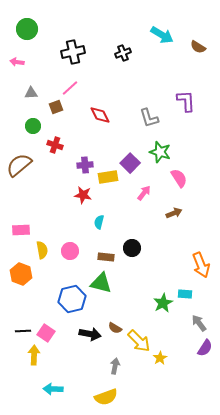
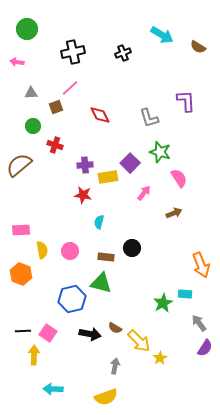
pink square at (46, 333): moved 2 px right
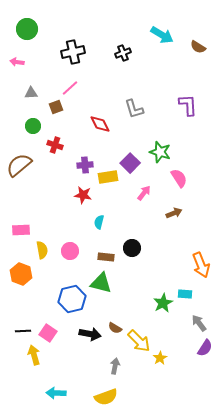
purple L-shape at (186, 101): moved 2 px right, 4 px down
red diamond at (100, 115): moved 9 px down
gray L-shape at (149, 118): moved 15 px left, 9 px up
yellow arrow at (34, 355): rotated 18 degrees counterclockwise
cyan arrow at (53, 389): moved 3 px right, 4 px down
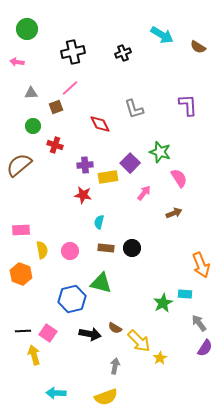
brown rectangle at (106, 257): moved 9 px up
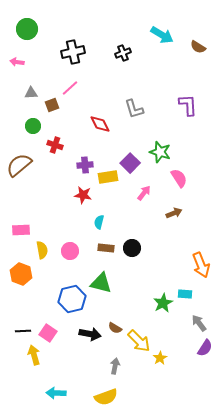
brown square at (56, 107): moved 4 px left, 2 px up
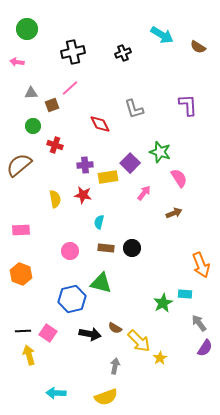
yellow semicircle at (42, 250): moved 13 px right, 51 px up
yellow arrow at (34, 355): moved 5 px left
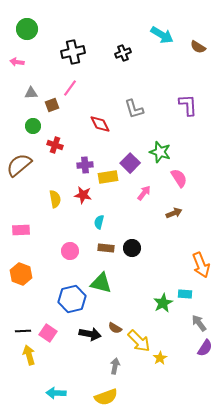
pink line at (70, 88): rotated 12 degrees counterclockwise
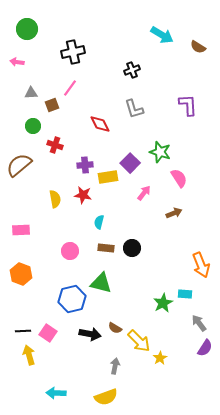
black cross at (123, 53): moved 9 px right, 17 px down
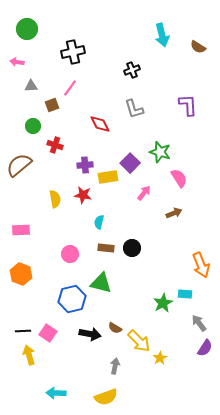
cyan arrow at (162, 35): rotated 45 degrees clockwise
gray triangle at (31, 93): moved 7 px up
pink circle at (70, 251): moved 3 px down
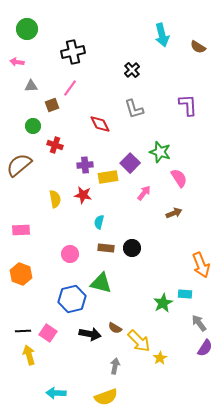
black cross at (132, 70): rotated 21 degrees counterclockwise
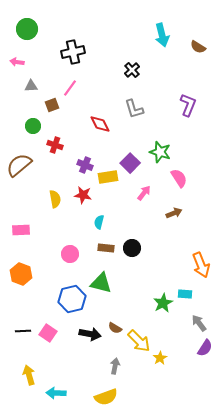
purple L-shape at (188, 105): rotated 25 degrees clockwise
purple cross at (85, 165): rotated 28 degrees clockwise
yellow arrow at (29, 355): moved 20 px down
